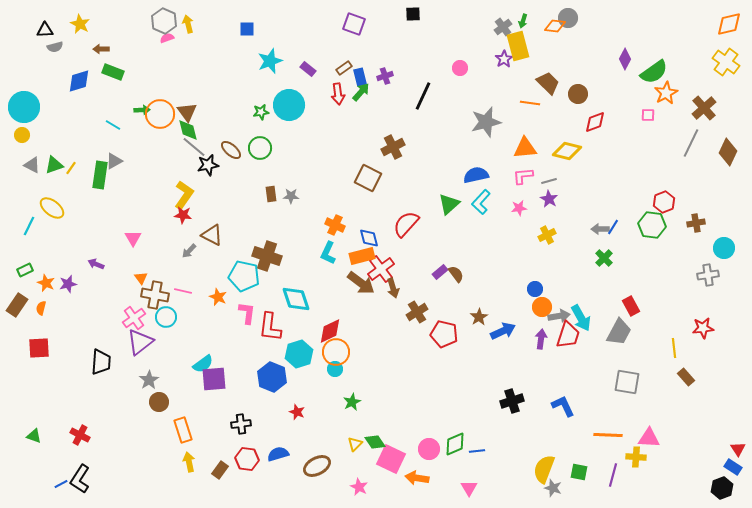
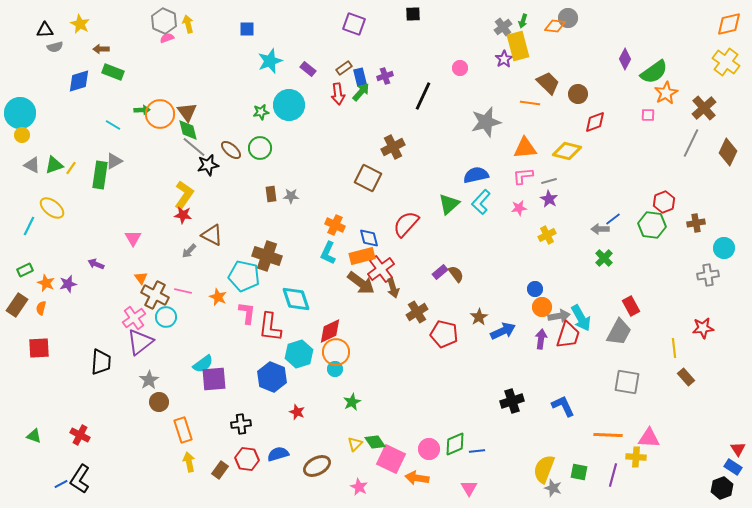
cyan circle at (24, 107): moved 4 px left, 6 px down
blue line at (613, 227): moved 8 px up; rotated 21 degrees clockwise
brown cross at (155, 295): rotated 16 degrees clockwise
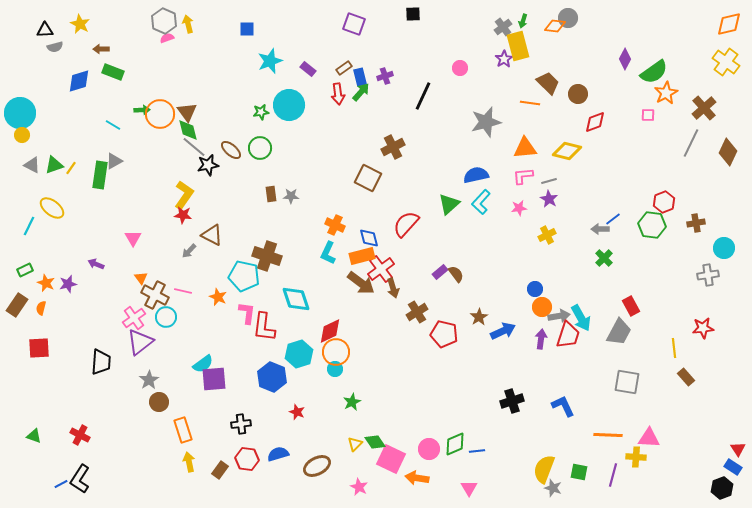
red L-shape at (270, 327): moved 6 px left
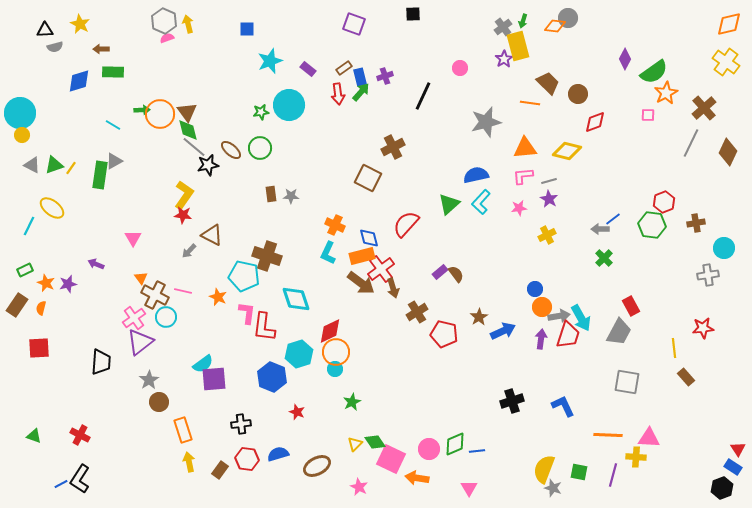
green rectangle at (113, 72): rotated 20 degrees counterclockwise
